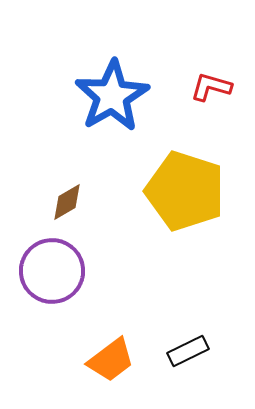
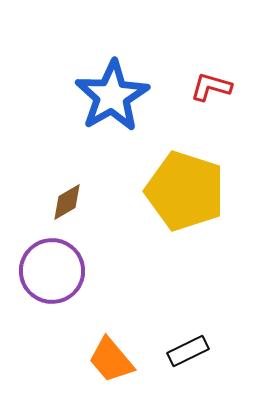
orange trapezoid: rotated 87 degrees clockwise
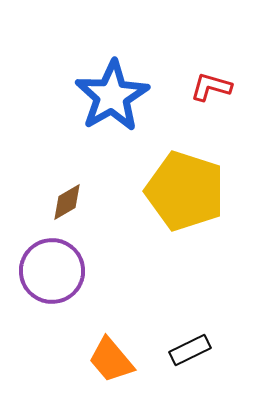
black rectangle: moved 2 px right, 1 px up
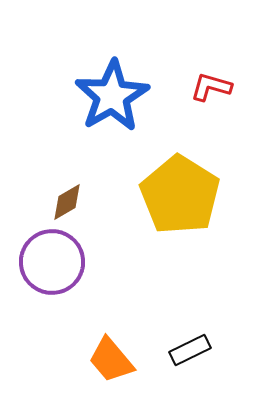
yellow pentagon: moved 5 px left, 4 px down; rotated 14 degrees clockwise
purple circle: moved 9 px up
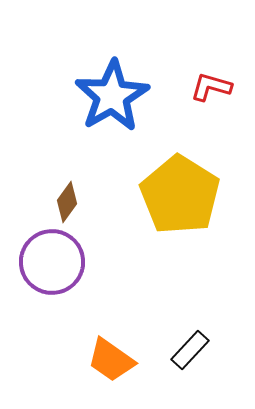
brown diamond: rotated 24 degrees counterclockwise
black rectangle: rotated 21 degrees counterclockwise
orange trapezoid: rotated 15 degrees counterclockwise
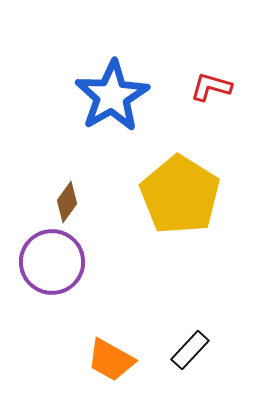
orange trapezoid: rotated 6 degrees counterclockwise
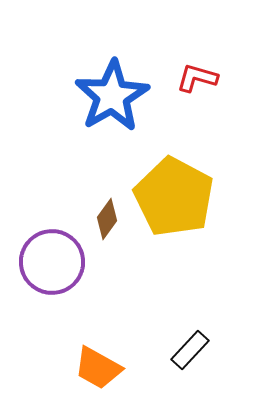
red L-shape: moved 14 px left, 9 px up
yellow pentagon: moved 6 px left, 2 px down; rotated 4 degrees counterclockwise
brown diamond: moved 40 px right, 17 px down
orange trapezoid: moved 13 px left, 8 px down
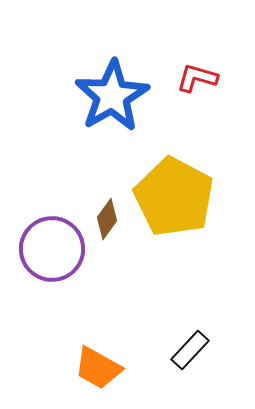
purple circle: moved 13 px up
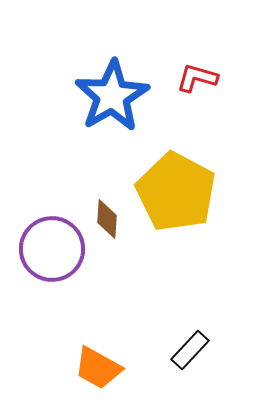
yellow pentagon: moved 2 px right, 5 px up
brown diamond: rotated 33 degrees counterclockwise
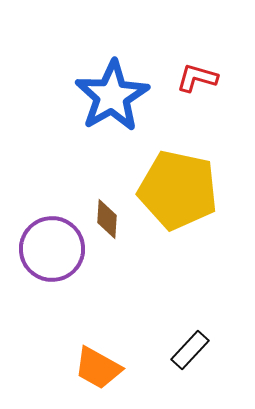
yellow pentagon: moved 2 px right, 2 px up; rotated 16 degrees counterclockwise
